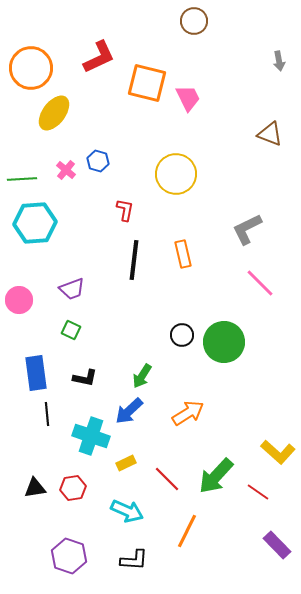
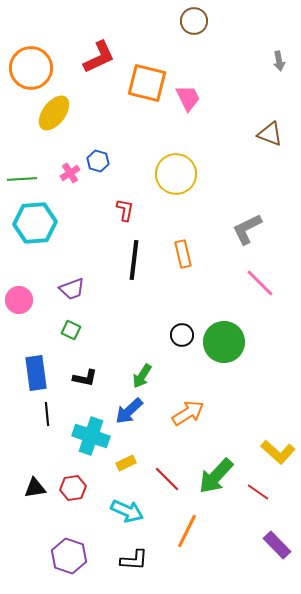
pink cross at (66, 170): moved 4 px right, 3 px down; rotated 18 degrees clockwise
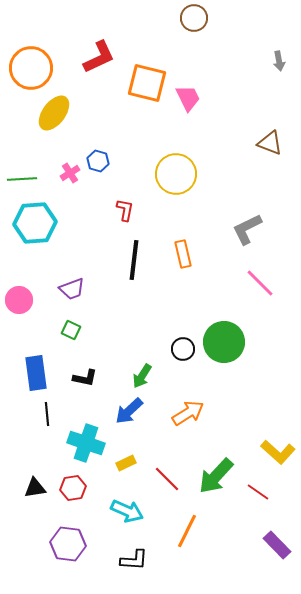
brown circle at (194, 21): moved 3 px up
brown triangle at (270, 134): moved 9 px down
black circle at (182, 335): moved 1 px right, 14 px down
cyan cross at (91, 436): moved 5 px left, 7 px down
purple hexagon at (69, 556): moved 1 px left, 12 px up; rotated 12 degrees counterclockwise
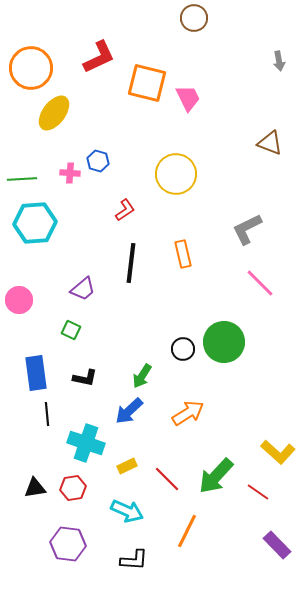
pink cross at (70, 173): rotated 36 degrees clockwise
red L-shape at (125, 210): rotated 45 degrees clockwise
black line at (134, 260): moved 3 px left, 3 px down
purple trapezoid at (72, 289): moved 11 px right; rotated 20 degrees counterclockwise
yellow rectangle at (126, 463): moved 1 px right, 3 px down
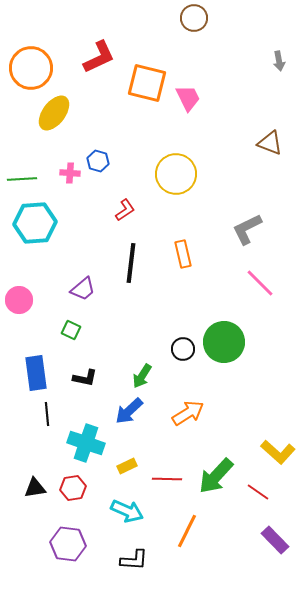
red line at (167, 479): rotated 44 degrees counterclockwise
purple rectangle at (277, 545): moved 2 px left, 5 px up
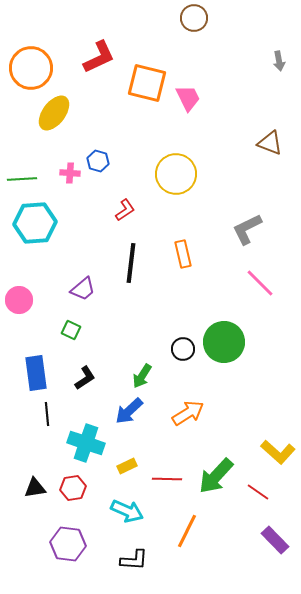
black L-shape at (85, 378): rotated 45 degrees counterclockwise
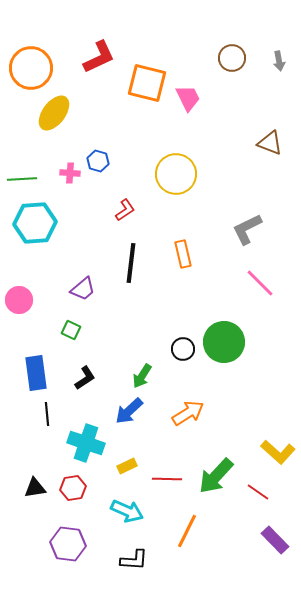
brown circle at (194, 18): moved 38 px right, 40 px down
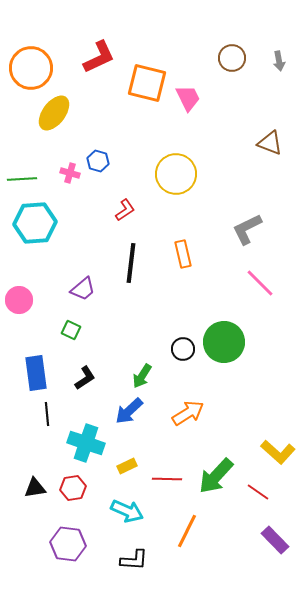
pink cross at (70, 173): rotated 12 degrees clockwise
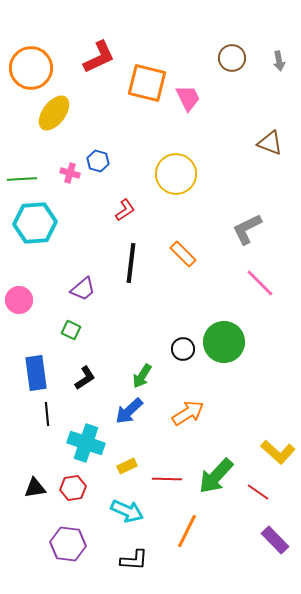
orange rectangle at (183, 254): rotated 32 degrees counterclockwise
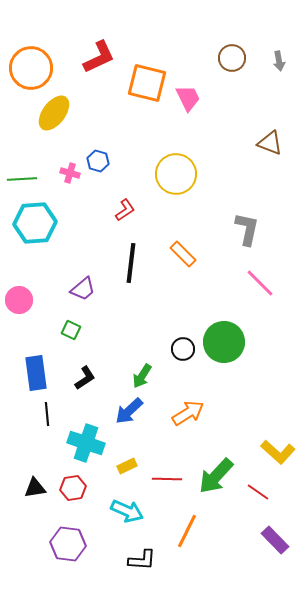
gray L-shape at (247, 229): rotated 128 degrees clockwise
black L-shape at (134, 560): moved 8 px right
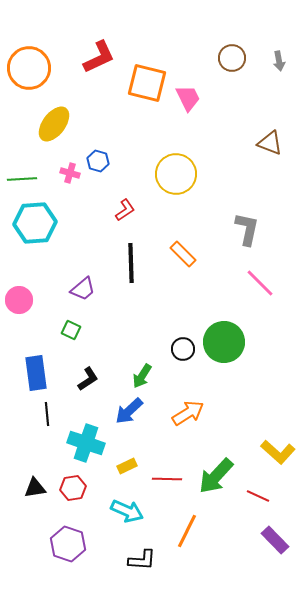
orange circle at (31, 68): moved 2 px left
yellow ellipse at (54, 113): moved 11 px down
black line at (131, 263): rotated 9 degrees counterclockwise
black L-shape at (85, 378): moved 3 px right, 1 px down
red line at (258, 492): moved 4 px down; rotated 10 degrees counterclockwise
purple hexagon at (68, 544): rotated 12 degrees clockwise
